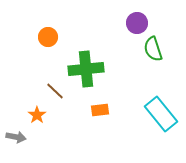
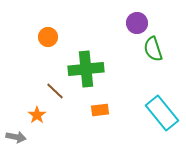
cyan rectangle: moved 1 px right, 1 px up
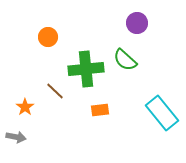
green semicircle: moved 28 px left, 11 px down; rotated 30 degrees counterclockwise
orange star: moved 12 px left, 8 px up
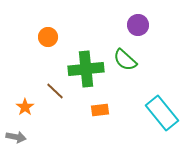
purple circle: moved 1 px right, 2 px down
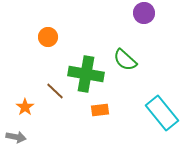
purple circle: moved 6 px right, 12 px up
green cross: moved 5 px down; rotated 16 degrees clockwise
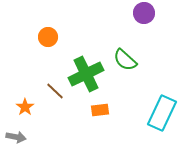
green cross: rotated 36 degrees counterclockwise
cyan rectangle: rotated 64 degrees clockwise
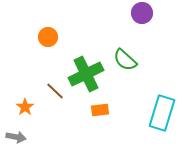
purple circle: moved 2 px left
cyan rectangle: rotated 8 degrees counterclockwise
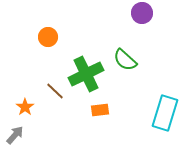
cyan rectangle: moved 3 px right
gray arrow: moved 1 px left, 2 px up; rotated 60 degrees counterclockwise
